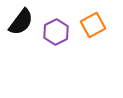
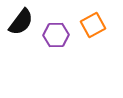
purple hexagon: moved 3 px down; rotated 25 degrees clockwise
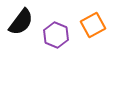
purple hexagon: rotated 25 degrees clockwise
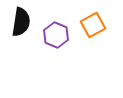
black semicircle: rotated 28 degrees counterclockwise
